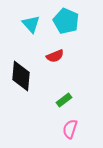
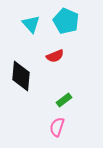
pink semicircle: moved 13 px left, 2 px up
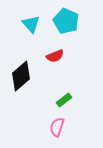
black diamond: rotated 44 degrees clockwise
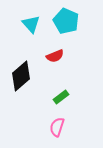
green rectangle: moved 3 px left, 3 px up
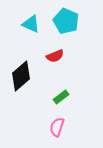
cyan triangle: rotated 24 degrees counterclockwise
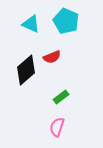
red semicircle: moved 3 px left, 1 px down
black diamond: moved 5 px right, 6 px up
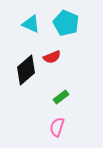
cyan pentagon: moved 2 px down
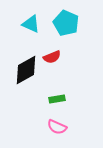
black diamond: rotated 12 degrees clockwise
green rectangle: moved 4 px left, 2 px down; rotated 28 degrees clockwise
pink semicircle: rotated 84 degrees counterclockwise
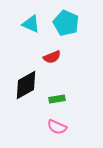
black diamond: moved 15 px down
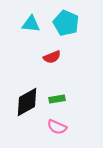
cyan triangle: rotated 18 degrees counterclockwise
black diamond: moved 1 px right, 17 px down
